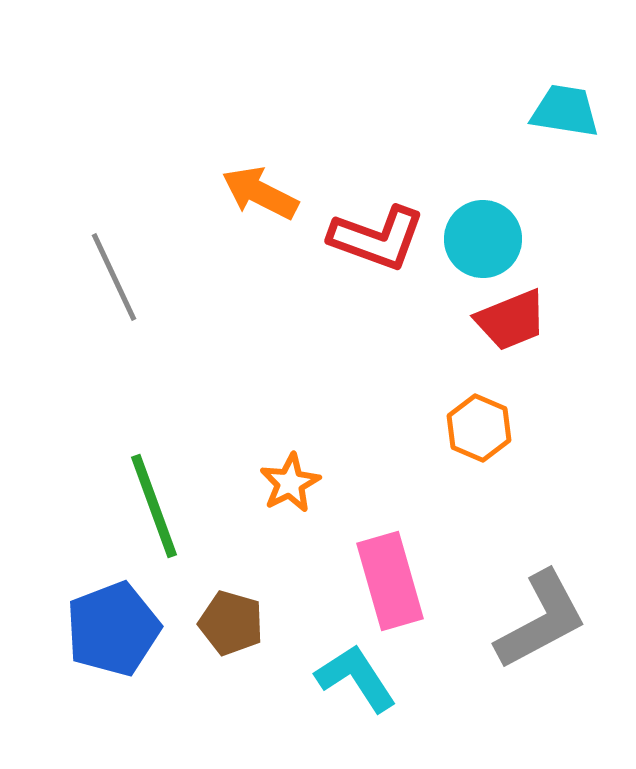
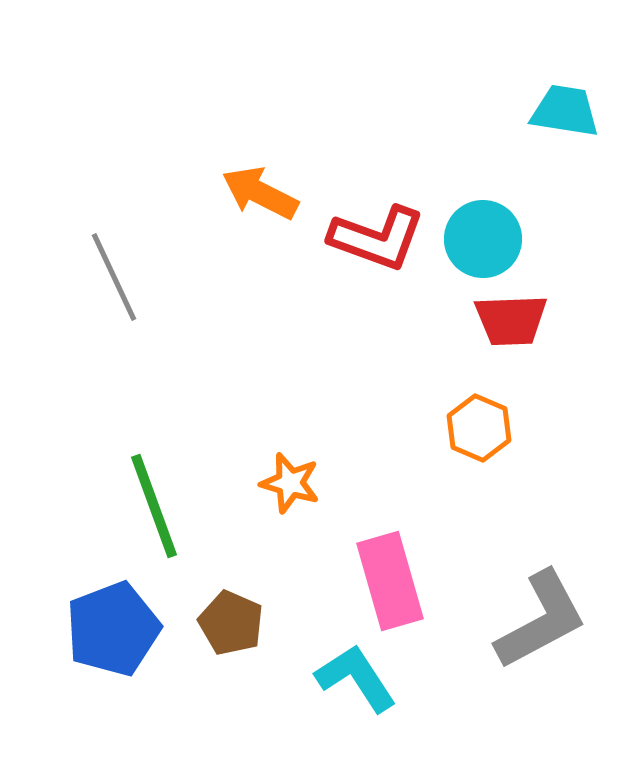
red trapezoid: rotated 20 degrees clockwise
orange star: rotated 28 degrees counterclockwise
brown pentagon: rotated 8 degrees clockwise
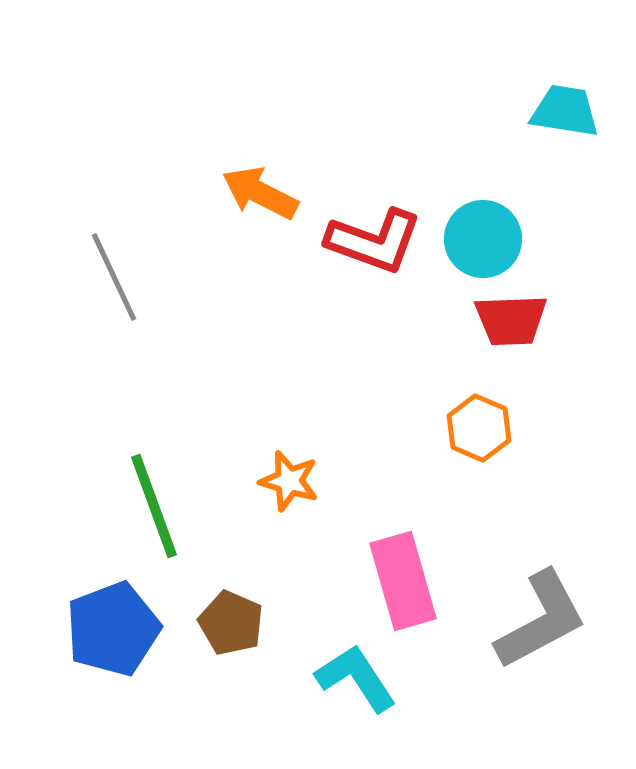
red L-shape: moved 3 px left, 3 px down
orange star: moved 1 px left, 2 px up
pink rectangle: moved 13 px right
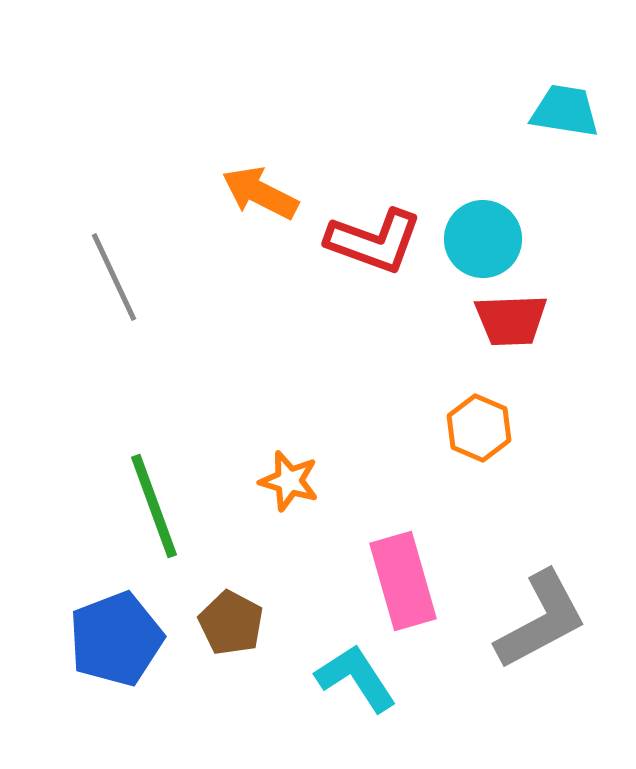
brown pentagon: rotated 4 degrees clockwise
blue pentagon: moved 3 px right, 10 px down
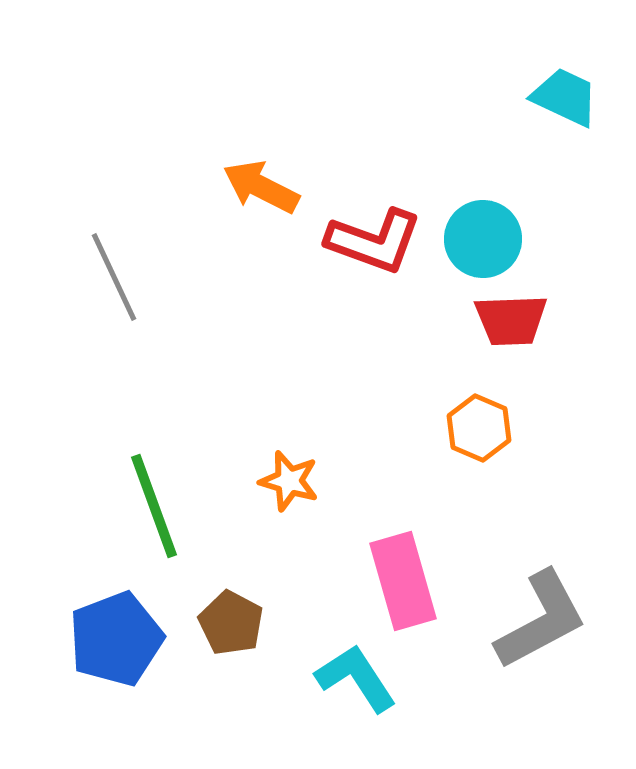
cyan trapezoid: moved 14 px up; rotated 16 degrees clockwise
orange arrow: moved 1 px right, 6 px up
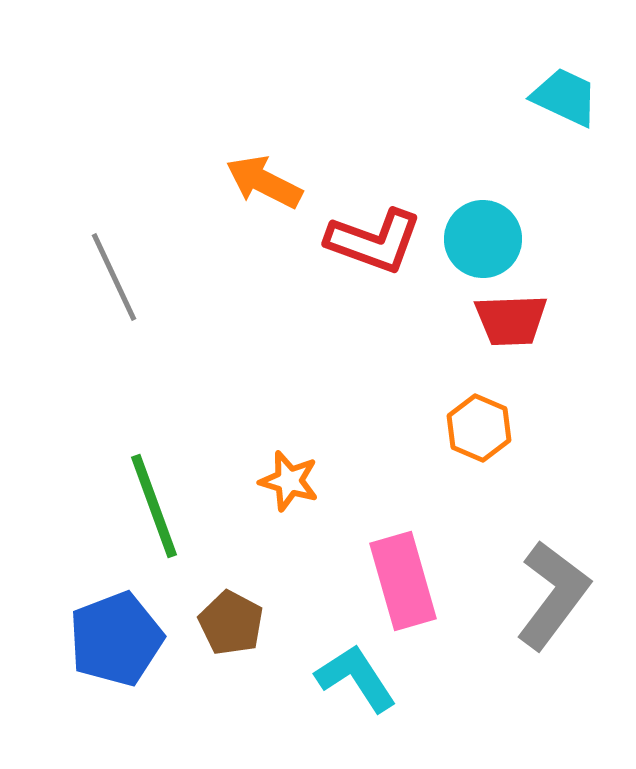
orange arrow: moved 3 px right, 5 px up
gray L-shape: moved 12 px right, 25 px up; rotated 25 degrees counterclockwise
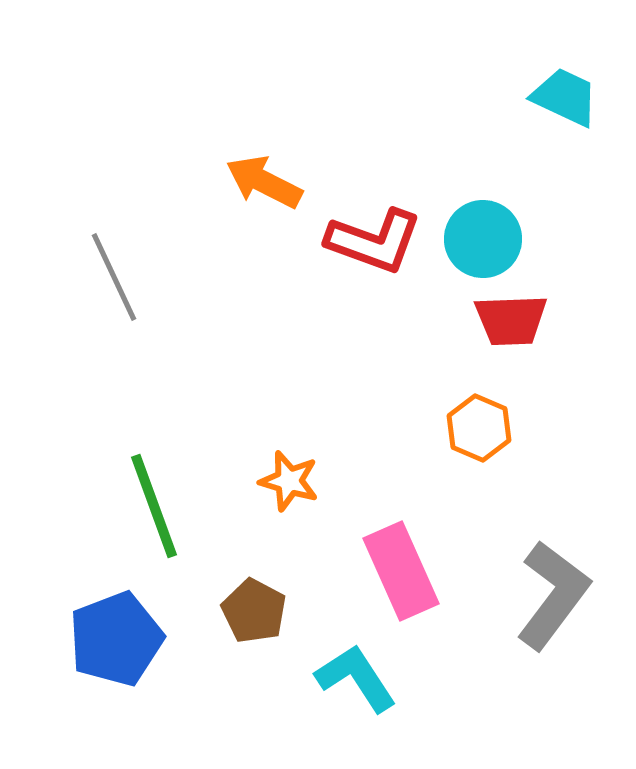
pink rectangle: moved 2 px left, 10 px up; rotated 8 degrees counterclockwise
brown pentagon: moved 23 px right, 12 px up
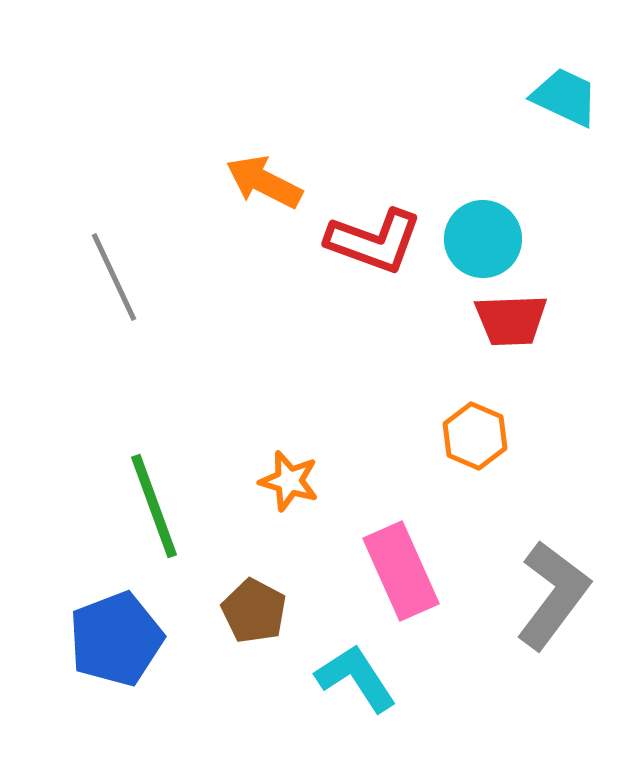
orange hexagon: moved 4 px left, 8 px down
